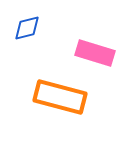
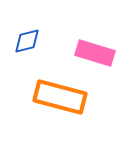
blue diamond: moved 13 px down
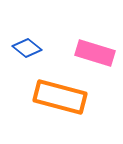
blue diamond: moved 7 px down; rotated 52 degrees clockwise
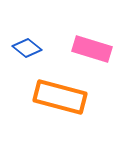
pink rectangle: moved 3 px left, 4 px up
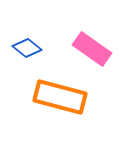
pink rectangle: rotated 18 degrees clockwise
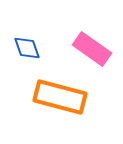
blue diamond: rotated 32 degrees clockwise
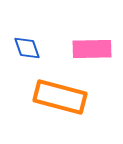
pink rectangle: rotated 36 degrees counterclockwise
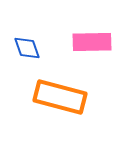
pink rectangle: moved 7 px up
